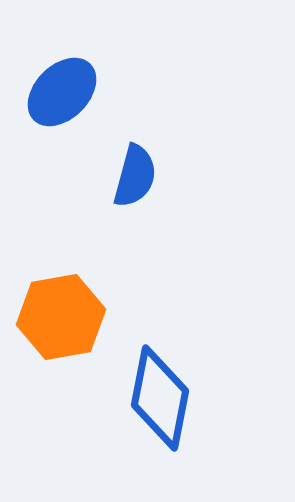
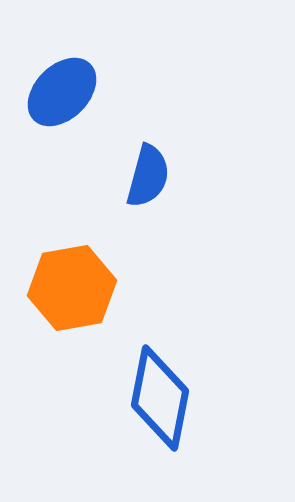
blue semicircle: moved 13 px right
orange hexagon: moved 11 px right, 29 px up
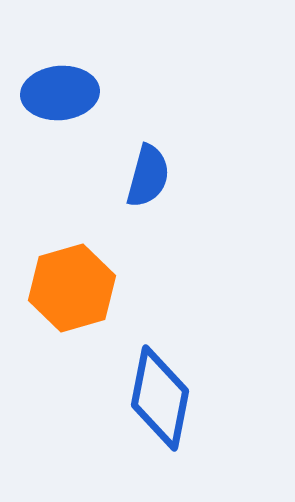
blue ellipse: moved 2 px left, 1 px down; rotated 40 degrees clockwise
orange hexagon: rotated 6 degrees counterclockwise
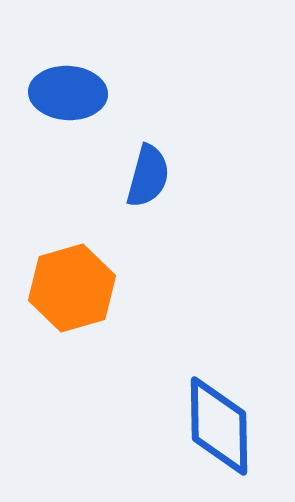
blue ellipse: moved 8 px right; rotated 8 degrees clockwise
blue diamond: moved 59 px right, 28 px down; rotated 12 degrees counterclockwise
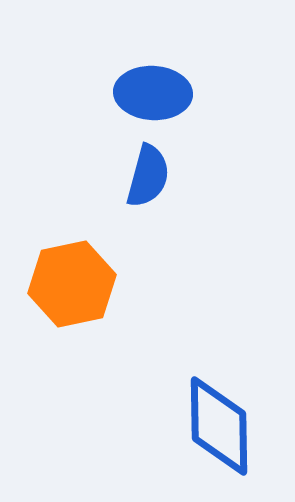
blue ellipse: moved 85 px right
orange hexagon: moved 4 px up; rotated 4 degrees clockwise
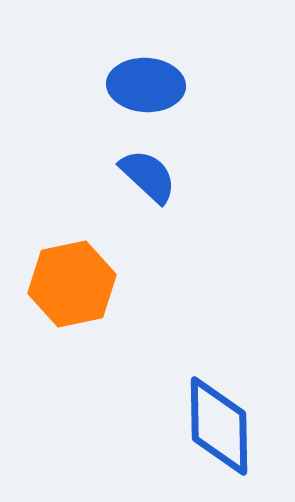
blue ellipse: moved 7 px left, 8 px up
blue semicircle: rotated 62 degrees counterclockwise
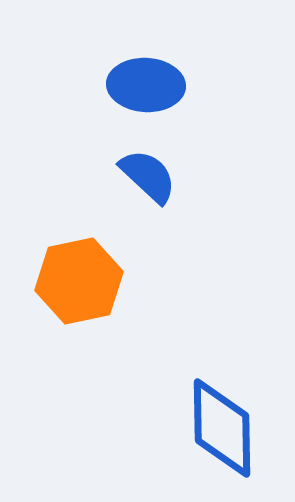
orange hexagon: moved 7 px right, 3 px up
blue diamond: moved 3 px right, 2 px down
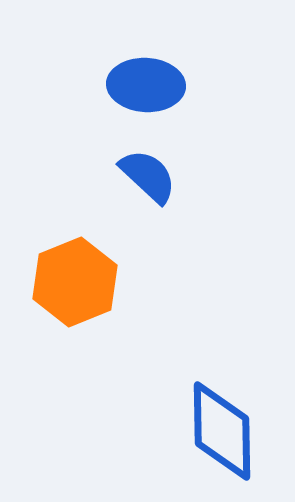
orange hexagon: moved 4 px left, 1 px down; rotated 10 degrees counterclockwise
blue diamond: moved 3 px down
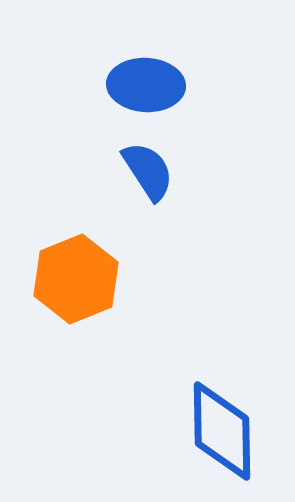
blue semicircle: moved 5 px up; rotated 14 degrees clockwise
orange hexagon: moved 1 px right, 3 px up
